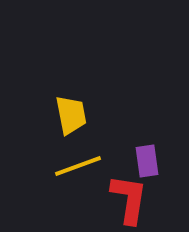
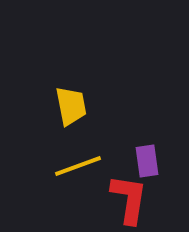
yellow trapezoid: moved 9 px up
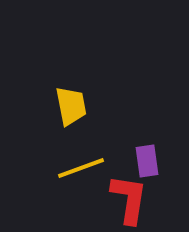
yellow line: moved 3 px right, 2 px down
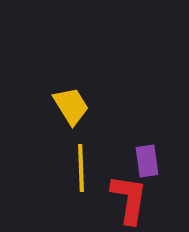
yellow trapezoid: rotated 21 degrees counterclockwise
yellow line: rotated 72 degrees counterclockwise
